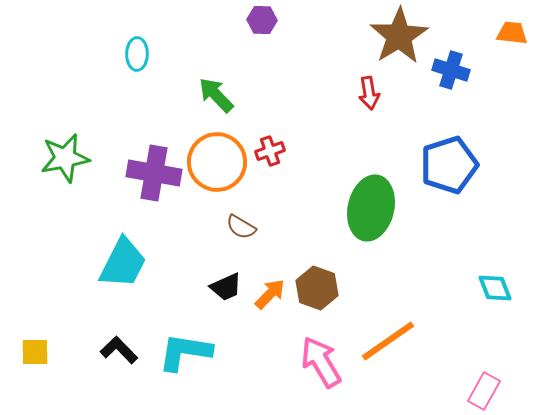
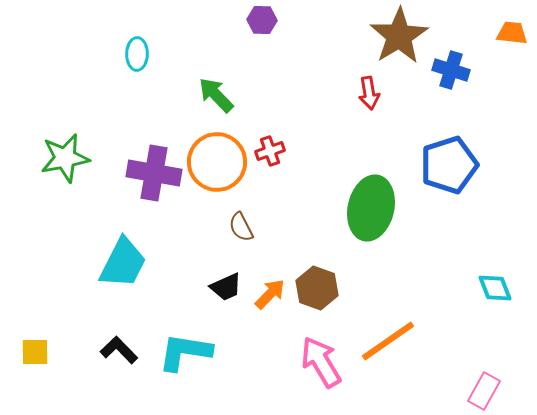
brown semicircle: rotated 32 degrees clockwise
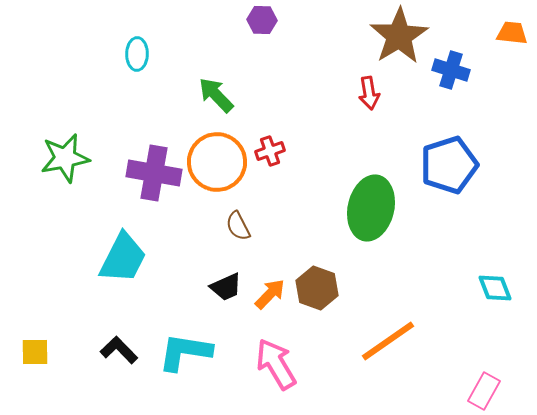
brown semicircle: moved 3 px left, 1 px up
cyan trapezoid: moved 5 px up
pink arrow: moved 45 px left, 2 px down
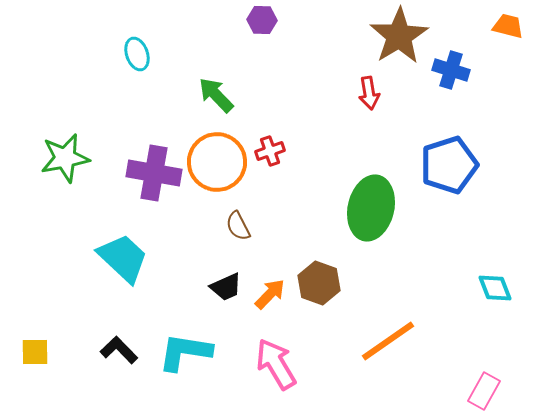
orange trapezoid: moved 4 px left, 7 px up; rotated 8 degrees clockwise
cyan ellipse: rotated 20 degrees counterclockwise
cyan trapezoid: rotated 74 degrees counterclockwise
brown hexagon: moved 2 px right, 5 px up
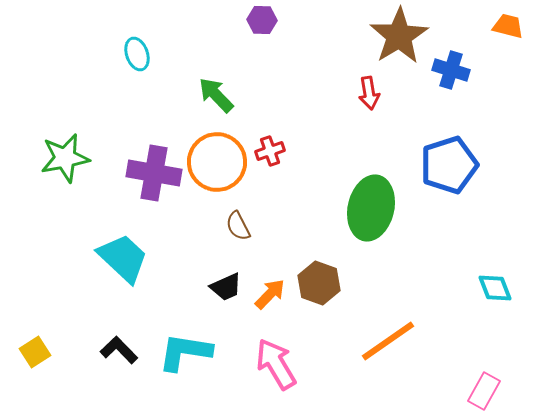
yellow square: rotated 32 degrees counterclockwise
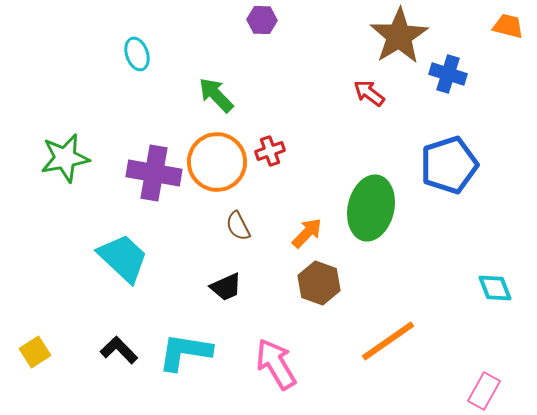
blue cross: moved 3 px left, 4 px down
red arrow: rotated 136 degrees clockwise
orange arrow: moved 37 px right, 61 px up
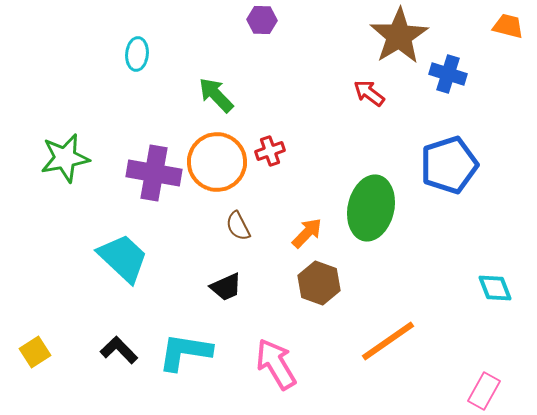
cyan ellipse: rotated 24 degrees clockwise
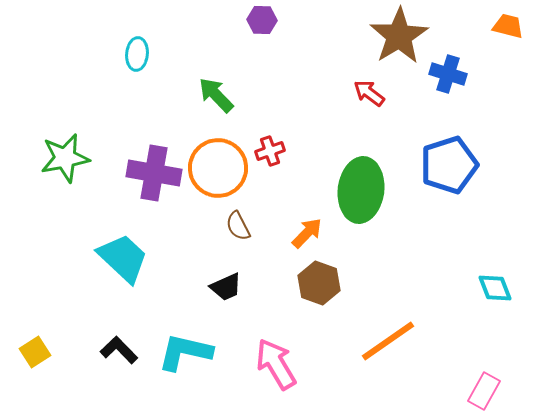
orange circle: moved 1 px right, 6 px down
green ellipse: moved 10 px left, 18 px up; rotated 6 degrees counterclockwise
cyan L-shape: rotated 4 degrees clockwise
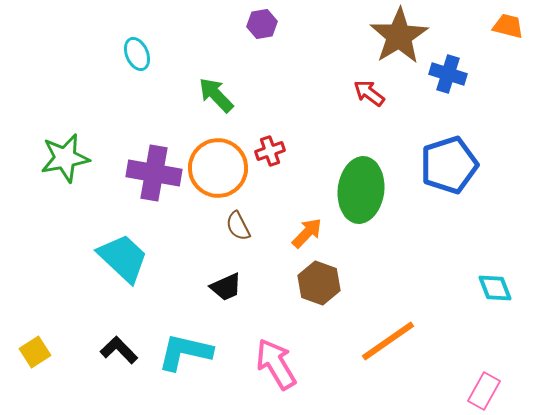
purple hexagon: moved 4 px down; rotated 12 degrees counterclockwise
cyan ellipse: rotated 28 degrees counterclockwise
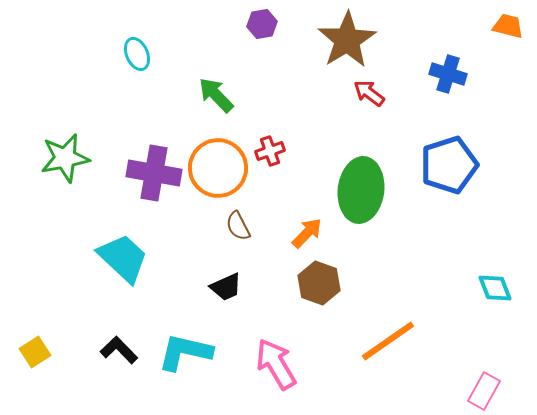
brown star: moved 52 px left, 4 px down
